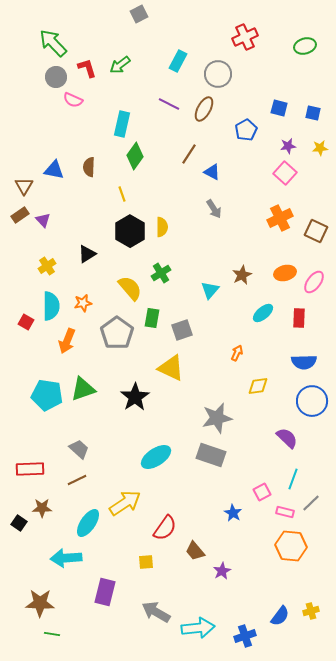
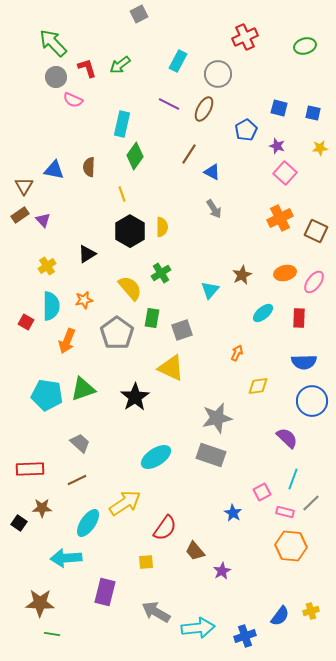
purple star at (288, 146): moved 11 px left; rotated 28 degrees clockwise
orange star at (83, 303): moved 1 px right, 3 px up
gray trapezoid at (79, 449): moved 1 px right, 6 px up
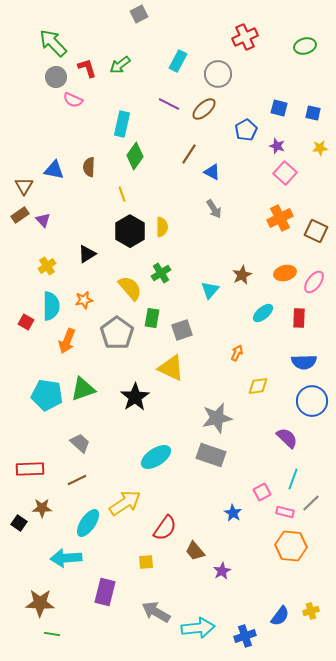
brown ellipse at (204, 109): rotated 20 degrees clockwise
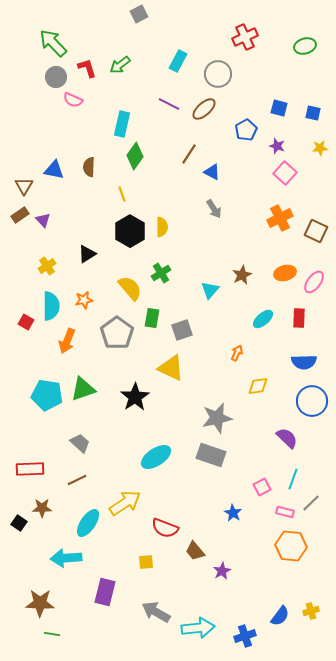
cyan ellipse at (263, 313): moved 6 px down
pink square at (262, 492): moved 5 px up
red semicircle at (165, 528): rotated 76 degrees clockwise
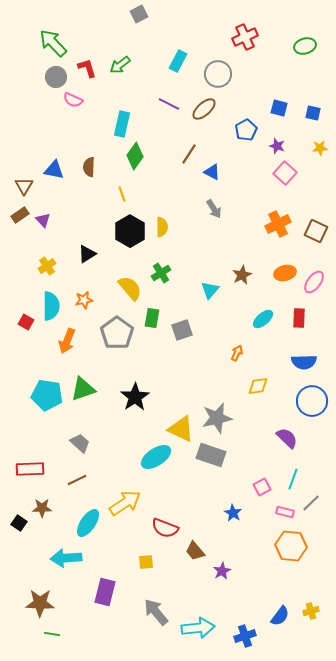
orange cross at (280, 218): moved 2 px left, 6 px down
yellow triangle at (171, 368): moved 10 px right, 61 px down
gray arrow at (156, 612): rotated 20 degrees clockwise
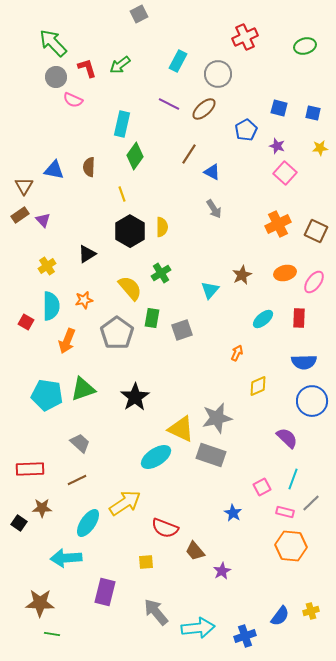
yellow diamond at (258, 386): rotated 15 degrees counterclockwise
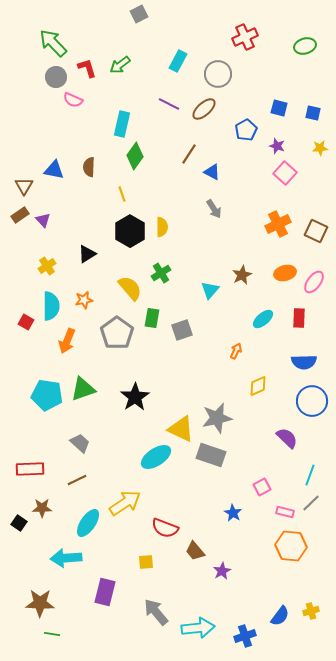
orange arrow at (237, 353): moved 1 px left, 2 px up
cyan line at (293, 479): moved 17 px right, 4 px up
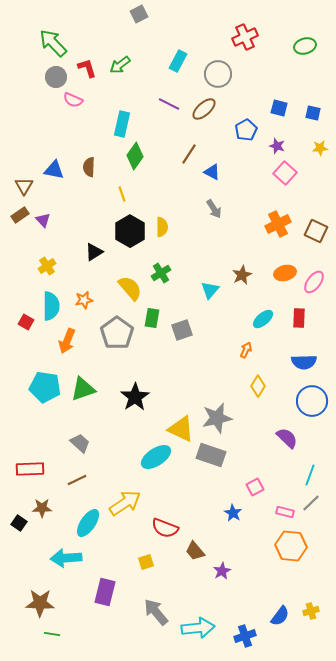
black triangle at (87, 254): moved 7 px right, 2 px up
orange arrow at (236, 351): moved 10 px right, 1 px up
yellow diamond at (258, 386): rotated 35 degrees counterclockwise
cyan pentagon at (47, 395): moved 2 px left, 8 px up
pink square at (262, 487): moved 7 px left
yellow square at (146, 562): rotated 14 degrees counterclockwise
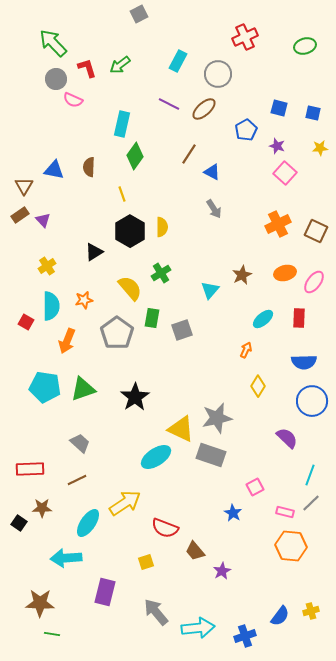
gray circle at (56, 77): moved 2 px down
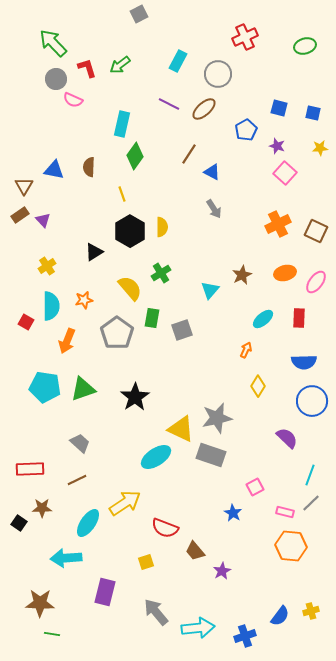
pink ellipse at (314, 282): moved 2 px right
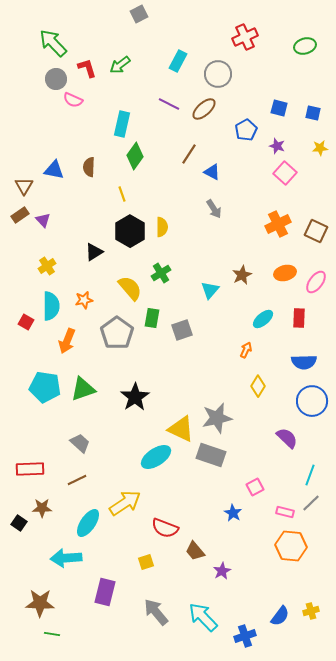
cyan arrow at (198, 628): moved 5 px right, 11 px up; rotated 128 degrees counterclockwise
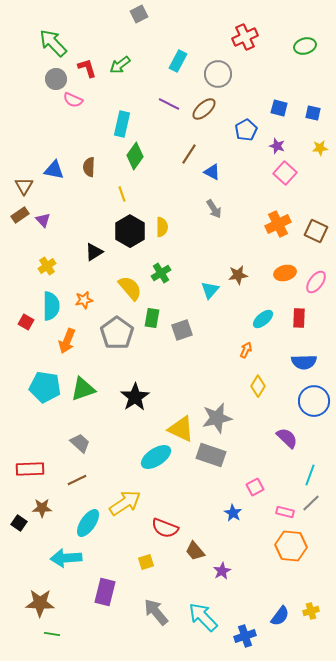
brown star at (242, 275): moved 4 px left; rotated 18 degrees clockwise
blue circle at (312, 401): moved 2 px right
